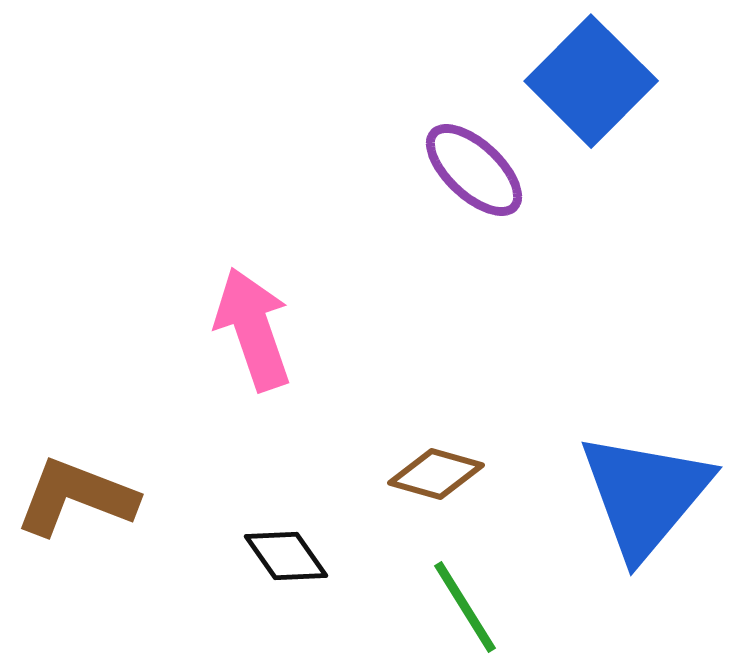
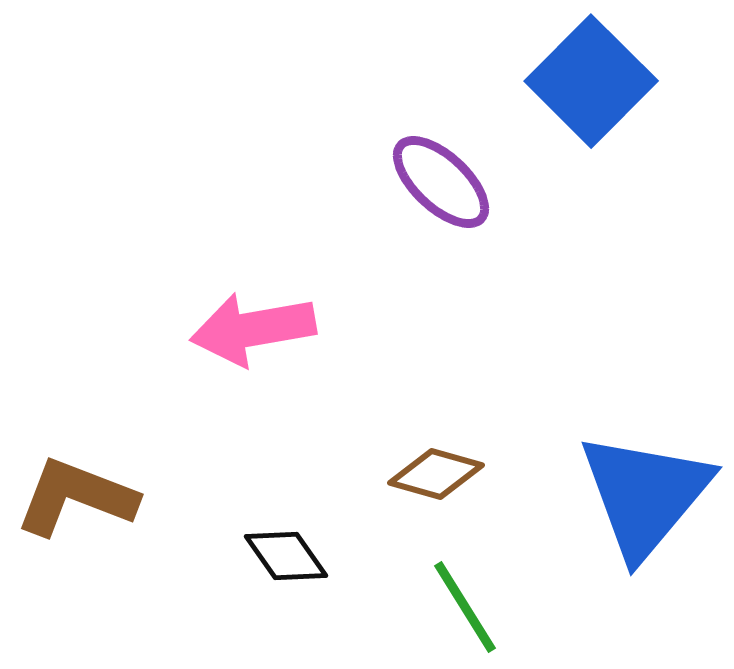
purple ellipse: moved 33 px left, 12 px down
pink arrow: rotated 81 degrees counterclockwise
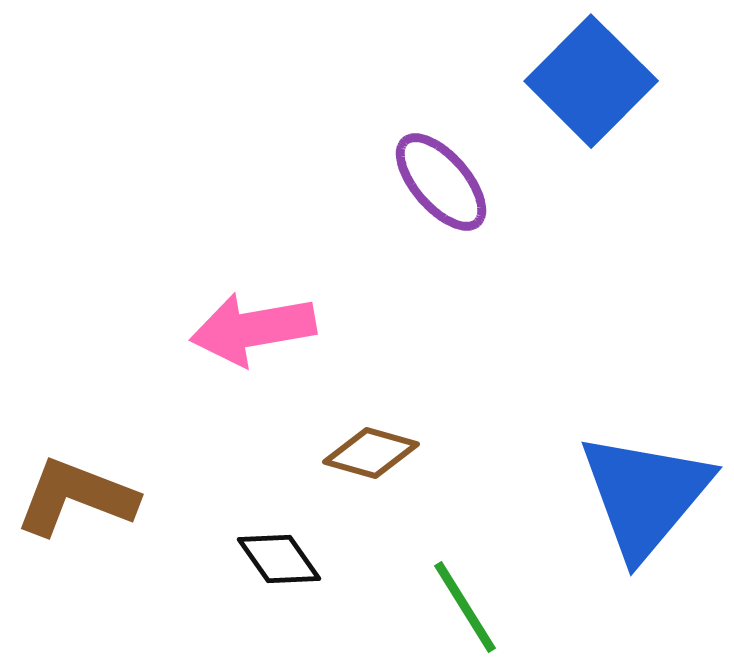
purple ellipse: rotated 6 degrees clockwise
brown diamond: moved 65 px left, 21 px up
black diamond: moved 7 px left, 3 px down
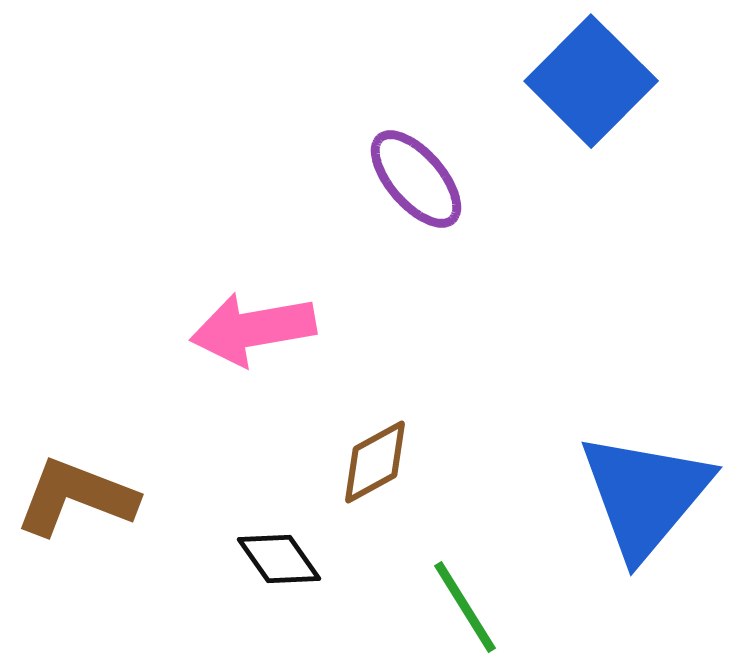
purple ellipse: moved 25 px left, 3 px up
brown diamond: moved 4 px right, 9 px down; rotated 44 degrees counterclockwise
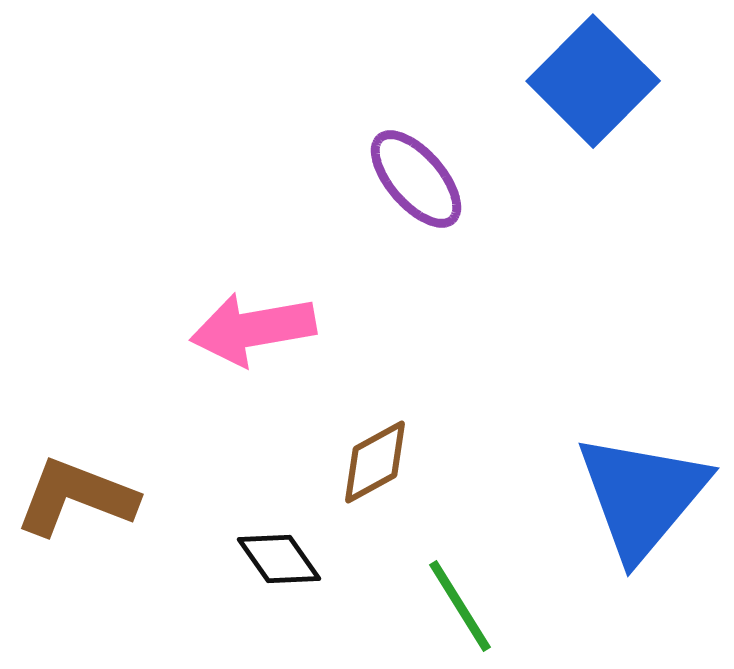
blue square: moved 2 px right
blue triangle: moved 3 px left, 1 px down
green line: moved 5 px left, 1 px up
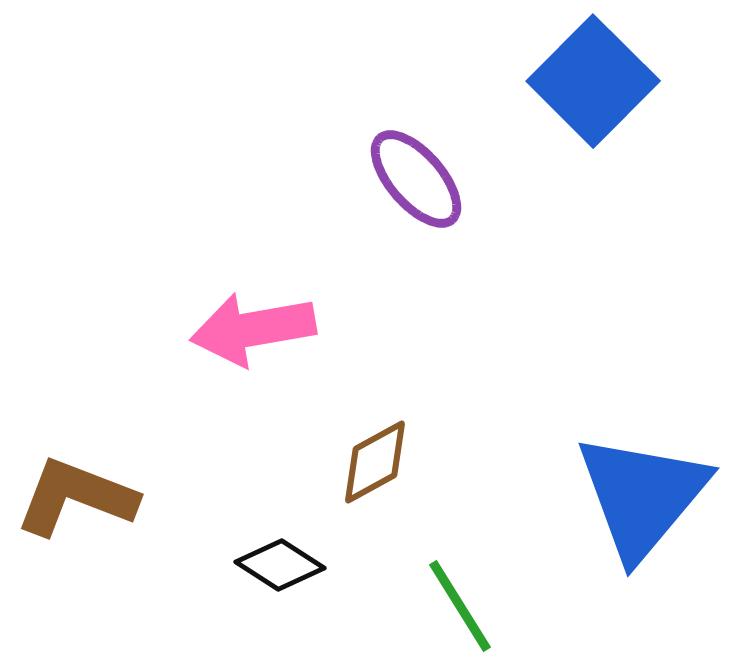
black diamond: moved 1 px right, 6 px down; rotated 22 degrees counterclockwise
